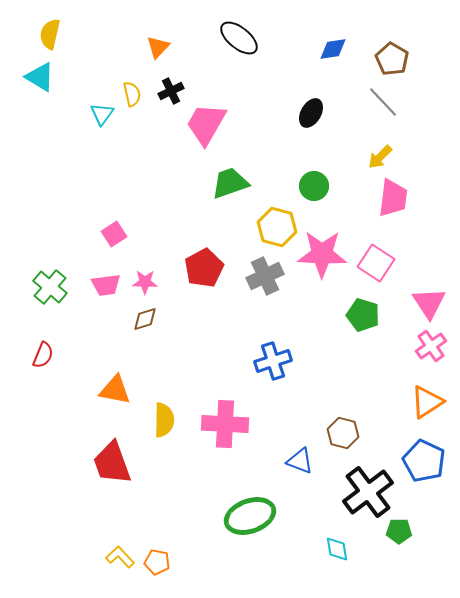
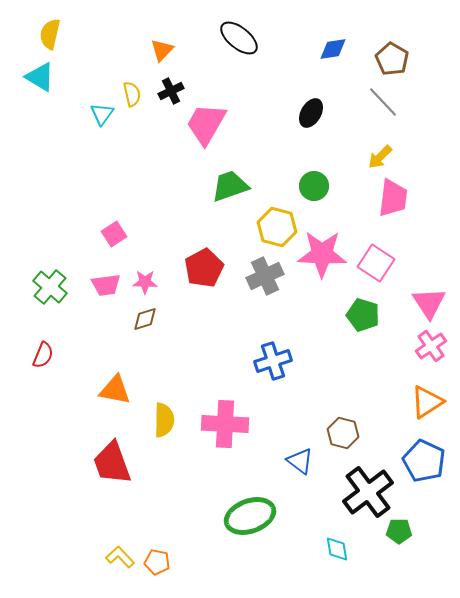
orange triangle at (158, 47): moved 4 px right, 3 px down
green trapezoid at (230, 183): moved 3 px down
blue triangle at (300, 461): rotated 16 degrees clockwise
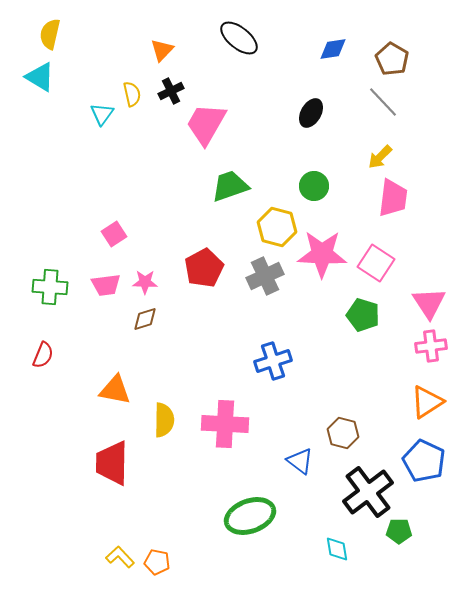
green cross at (50, 287): rotated 36 degrees counterclockwise
pink cross at (431, 346): rotated 28 degrees clockwise
red trapezoid at (112, 463): rotated 21 degrees clockwise
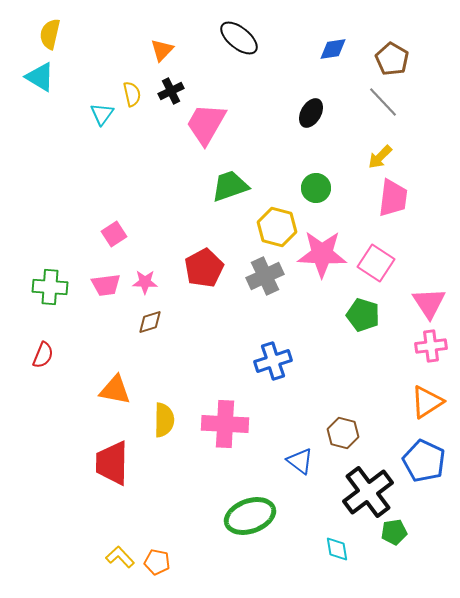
green circle at (314, 186): moved 2 px right, 2 px down
brown diamond at (145, 319): moved 5 px right, 3 px down
green pentagon at (399, 531): moved 5 px left, 1 px down; rotated 10 degrees counterclockwise
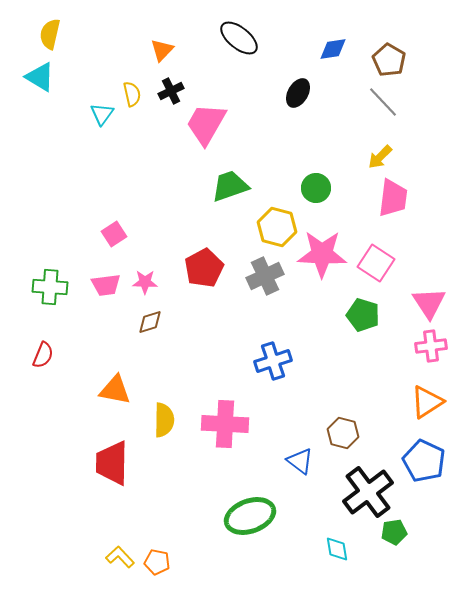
brown pentagon at (392, 59): moved 3 px left, 1 px down
black ellipse at (311, 113): moved 13 px left, 20 px up
